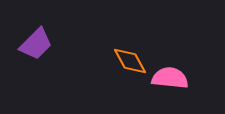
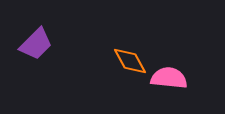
pink semicircle: moved 1 px left
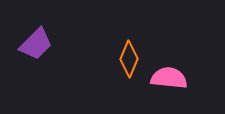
orange diamond: moved 1 px left, 2 px up; rotated 51 degrees clockwise
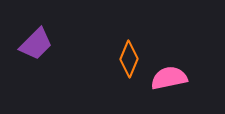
pink semicircle: rotated 18 degrees counterclockwise
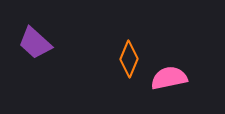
purple trapezoid: moved 1 px left, 1 px up; rotated 87 degrees clockwise
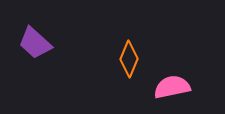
pink semicircle: moved 3 px right, 9 px down
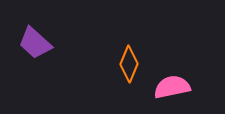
orange diamond: moved 5 px down
